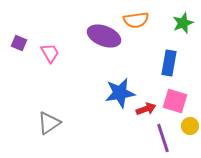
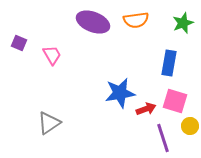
purple ellipse: moved 11 px left, 14 px up
pink trapezoid: moved 2 px right, 2 px down
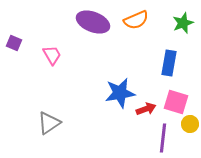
orange semicircle: rotated 15 degrees counterclockwise
purple square: moved 5 px left
pink square: moved 1 px right, 1 px down
yellow circle: moved 2 px up
purple line: rotated 24 degrees clockwise
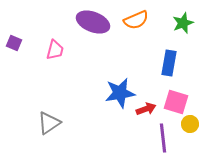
pink trapezoid: moved 3 px right, 5 px up; rotated 45 degrees clockwise
purple line: rotated 12 degrees counterclockwise
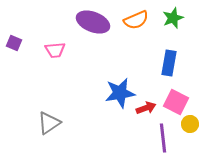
green star: moved 10 px left, 5 px up
pink trapezoid: rotated 70 degrees clockwise
pink square: rotated 10 degrees clockwise
red arrow: moved 1 px up
